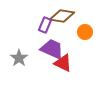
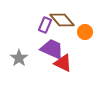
brown diamond: moved 4 px down; rotated 40 degrees clockwise
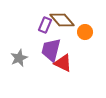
purple trapezoid: moved 1 px left, 1 px down; rotated 100 degrees counterclockwise
gray star: rotated 12 degrees clockwise
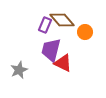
gray star: moved 12 px down
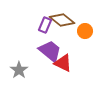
brown diamond: rotated 10 degrees counterclockwise
orange circle: moved 1 px up
purple trapezoid: moved 1 px left, 1 px down; rotated 115 degrees clockwise
gray star: rotated 12 degrees counterclockwise
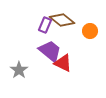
orange circle: moved 5 px right
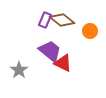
purple rectangle: moved 5 px up
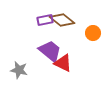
purple rectangle: rotated 56 degrees clockwise
orange circle: moved 3 px right, 2 px down
gray star: rotated 24 degrees counterclockwise
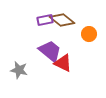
orange circle: moved 4 px left, 1 px down
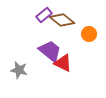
purple rectangle: moved 1 px left, 5 px up; rotated 28 degrees counterclockwise
